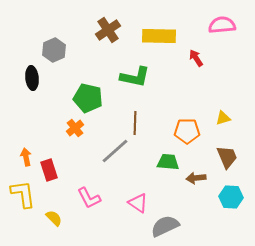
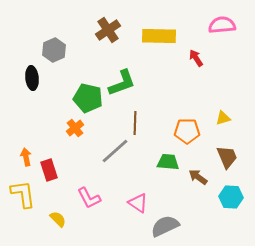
green L-shape: moved 13 px left, 6 px down; rotated 32 degrees counterclockwise
brown arrow: moved 2 px right, 1 px up; rotated 42 degrees clockwise
yellow semicircle: moved 4 px right, 1 px down
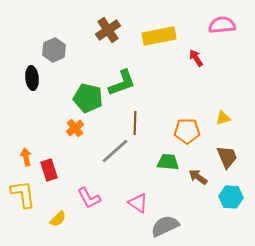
yellow rectangle: rotated 12 degrees counterclockwise
yellow semicircle: rotated 90 degrees clockwise
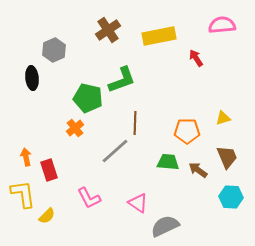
green L-shape: moved 3 px up
brown arrow: moved 7 px up
yellow semicircle: moved 11 px left, 3 px up
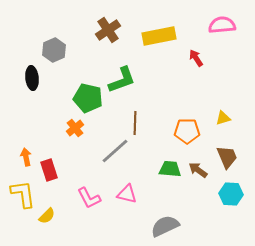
green trapezoid: moved 2 px right, 7 px down
cyan hexagon: moved 3 px up
pink triangle: moved 11 px left, 9 px up; rotated 20 degrees counterclockwise
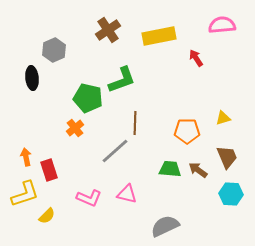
yellow L-shape: moved 2 px right; rotated 80 degrees clockwise
pink L-shape: rotated 40 degrees counterclockwise
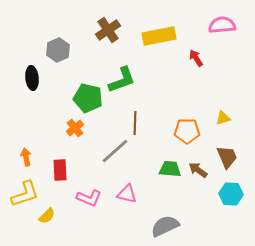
gray hexagon: moved 4 px right
red rectangle: moved 11 px right; rotated 15 degrees clockwise
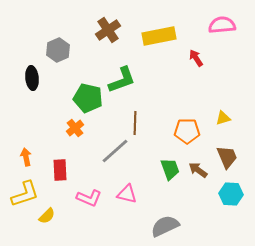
green trapezoid: rotated 65 degrees clockwise
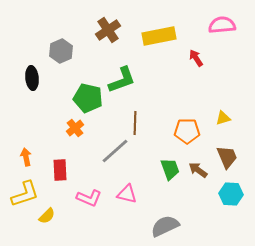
gray hexagon: moved 3 px right, 1 px down
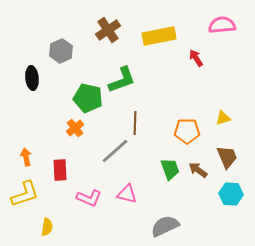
yellow semicircle: moved 11 px down; rotated 36 degrees counterclockwise
